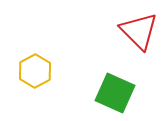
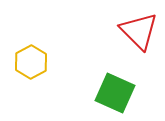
yellow hexagon: moved 4 px left, 9 px up
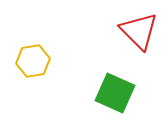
yellow hexagon: moved 2 px right, 1 px up; rotated 20 degrees clockwise
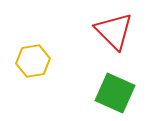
red triangle: moved 25 px left
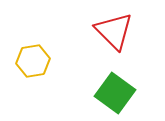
green square: rotated 12 degrees clockwise
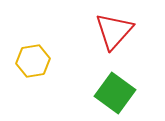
red triangle: rotated 27 degrees clockwise
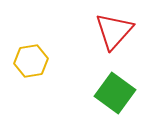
yellow hexagon: moved 2 px left
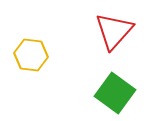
yellow hexagon: moved 6 px up; rotated 16 degrees clockwise
